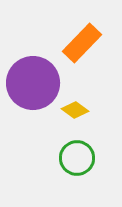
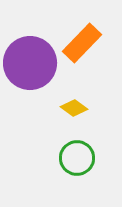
purple circle: moved 3 px left, 20 px up
yellow diamond: moved 1 px left, 2 px up
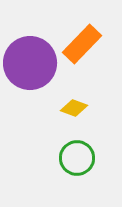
orange rectangle: moved 1 px down
yellow diamond: rotated 16 degrees counterclockwise
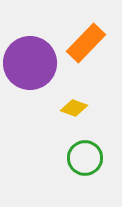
orange rectangle: moved 4 px right, 1 px up
green circle: moved 8 px right
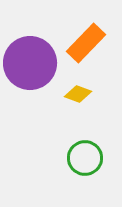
yellow diamond: moved 4 px right, 14 px up
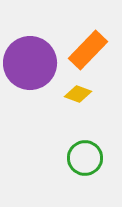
orange rectangle: moved 2 px right, 7 px down
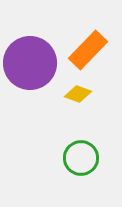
green circle: moved 4 px left
